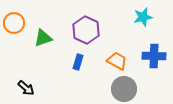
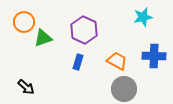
orange circle: moved 10 px right, 1 px up
purple hexagon: moved 2 px left
black arrow: moved 1 px up
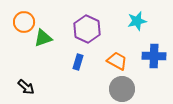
cyan star: moved 6 px left, 4 px down
purple hexagon: moved 3 px right, 1 px up
gray circle: moved 2 px left
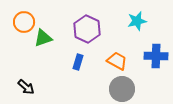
blue cross: moved 2 px right
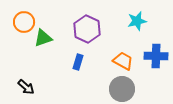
orange trapezoid: moved 6 px right
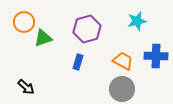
purple hexagon: rotated 20 degrees clockwise
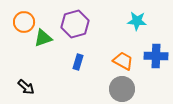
cyan star: rotated 18 degrees clockwise
purple hexagon: moved 12 px left, 5 px up
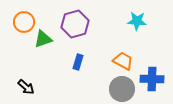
green triangle: moved 1 px down
blue cross: moved 4 px left, 23 px down
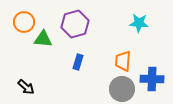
cyan star: moved 2 px right, 2 px down
green triangle: rotated 24 degrees clockwise
orange trapezoid: rotated 115 degrees counterclockwise
